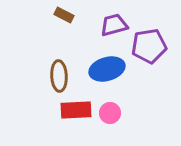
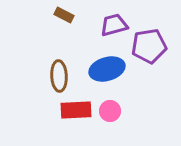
pink circle: moved 2 px up
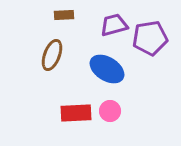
brown rectangle: rotated 30 degrees counterclockwise
purple pentagon: moved 1 px right, 8 px up
blue ellipse: rotated 48 degrees clockwise
brown ellipse: moved 7 px left, 21 px up; rotated 24 degrees clockwise
red rectangle: moved 3 px down
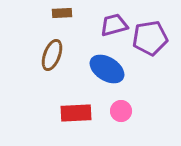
brown rectangle: moved 2 px left, 2 px up
pink circle: moved 11 px right
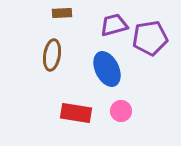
brown ellipse: rotated 12 degrees counterclockwise
blue ellipse: rotated 32 degrees clockwise
red rectangle: rotated 12 degrees clockwise
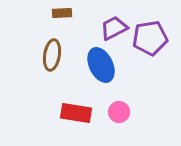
purple trapezoid: moved 3 px down; rotated 12 degrees counterclockwise
blue ellipse: moved 6 px left, 4 px up
pink circle: moved 2 px left, 1 px down
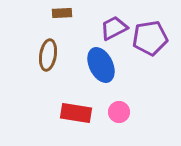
brown ellipse: moved 4 px left
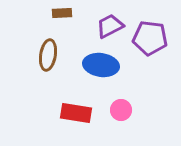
purple trapezoid: moved 4 px left, 2 px up
purple pentagon: rotated 16 degrees clockwise
blue ellipse: rotated 56 degrees counterclockwise
pink circle: moved 2 px right, 2 px up
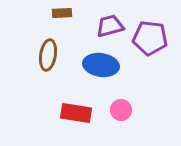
purple trapezoid: rotated 12 degrees clockwise
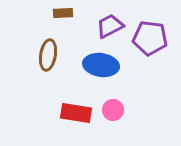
brown rectangle: moved 1 px right
purple trapezoid: rotated 12 degrees counterclockwise
pink circle: moved 8 px left
